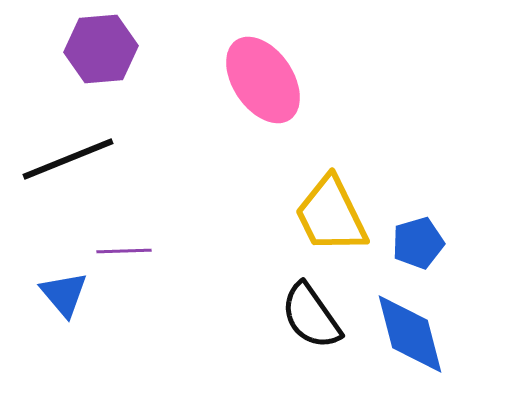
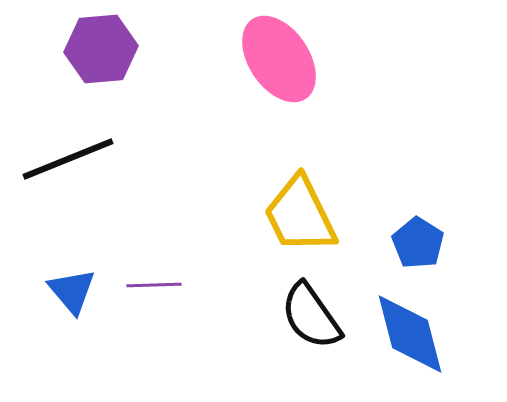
pink ellipse: moved 16 px right, 21 px up
yellow trapezoid: moved 31 px left
blue pentagon: rotated 24 degrees counterclockwise
purple line: moved 30 px right, 34 px down
blue triangle: moved 8 px right, 3 px up
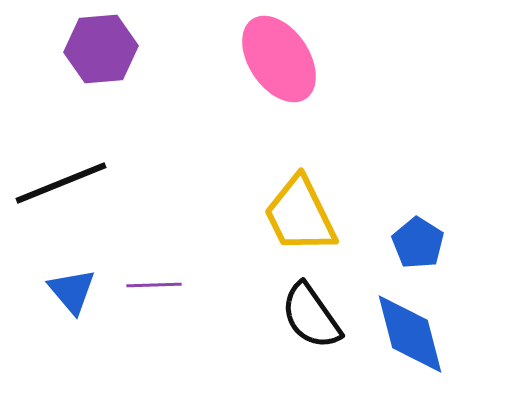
black line: moved 7 px left, 24 px down
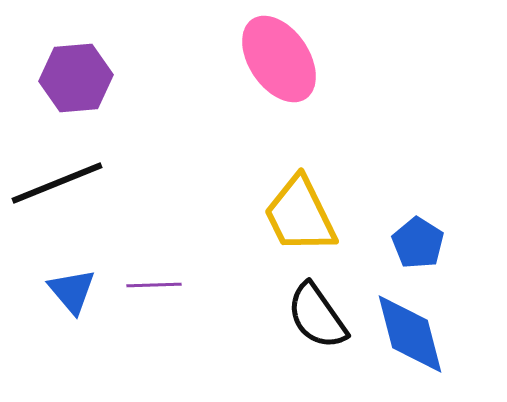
purple hexagon: moved 25 px left, 29 px down
black line: moved 4 px left
black semicircle: moved 6 px right
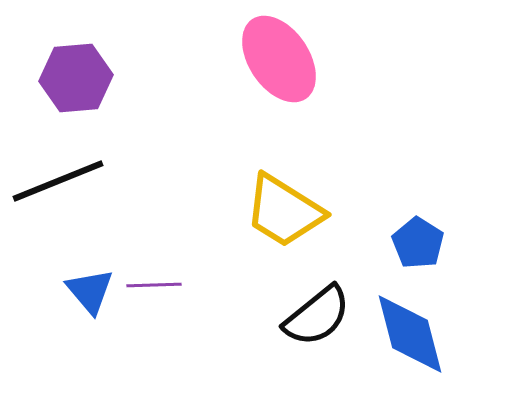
black line: moved 1 px right, 2 px up
yellow trapezoid: moved 16 px left, 4 px up; rotated 32 degrees counterclockwise
blue triangle: moved 18 px right
black semicircle: rotated 94 degrees counterclockwise
